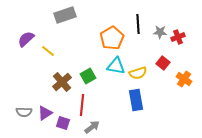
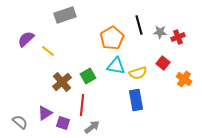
black line: moved 1 px right, 1 px down; rotated 12 degrees counterclockwise
gray semicircle: moved 4 px left, 10 px down; rotated 140 degrees counterclockwise
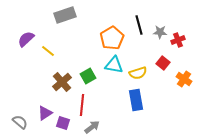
red cross: moved 3 px down
cyan triangle: moved 2 px left, 1 px up
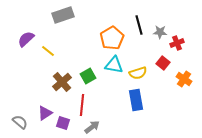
gray rectangle: moved 2 px left
red cross: moved 1 px left, 3 px down
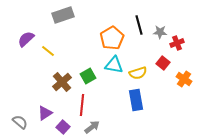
purple square: moved 4 px down; rotated 24 degrees clockwise
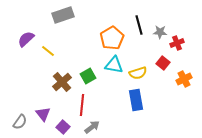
orange cross: rotated 28 degrees clockwise
purple triangle: moved 2 px left, 1 px down; rotated 35 degrees counterclockwise
gray semicircle: rotated 84 degrees clockwise
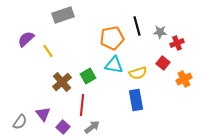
black line: moved 2 px left, 1 px down
orange pentagon: rotated 20 degrees clockwise
yellow line: rotated 16 degrees clockwise
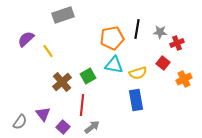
black line: moved 3 px down; rotated 24 degrees clockwise
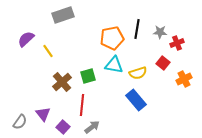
green square: rotated 14 degrees clockwise
blue rectangle: rotated 30 degrees counterclockwise
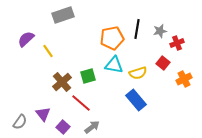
gray star: moved 1 px up; rotated 16 degrees counterclockwise
red line: moved 1 px left, 2 px up; rotated 55 degrees counterclockwise
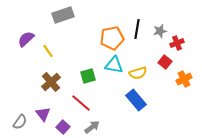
red square: moved 2 px right, 1 px up
brown cross: moved 11 px left
